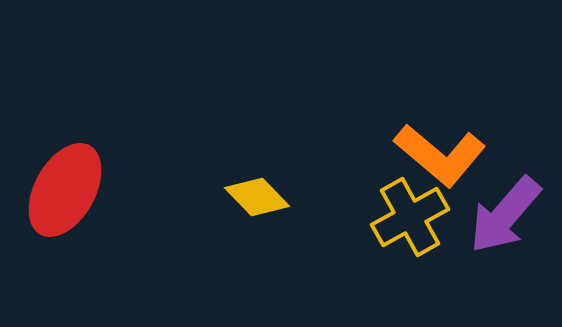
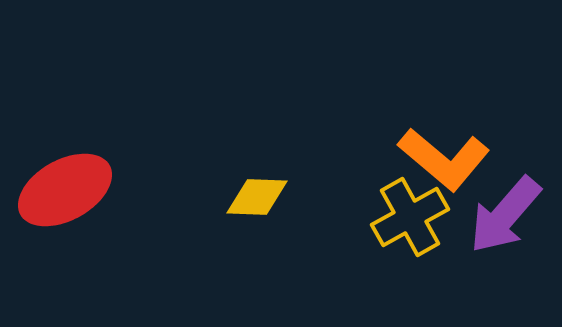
orange L-shape: moved 4 px right, 4 px down
red ellipse: rotated 32 degrees clockwise
yellow diamond: rotated 44 degrees counterclockwise
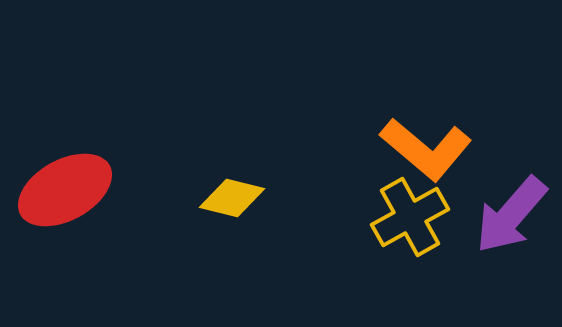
orange L-shape: moved 18 px left, 10 px up
yellow diamond: moved 25 px left, 1 px down; rotated 12 degrees clockwise
purple arrow: moved 6 px right
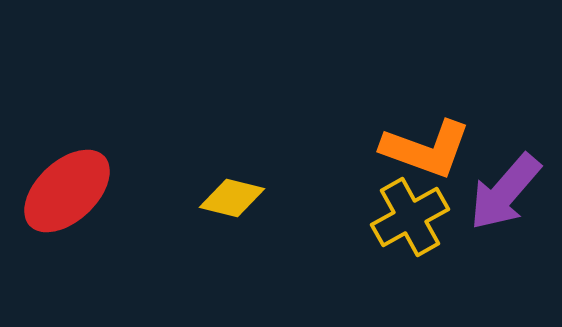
orange L-shape: rotated 20 degrees counterclockwise
red ellipse: moved 2 px right, 1 px down; rotated 14 degrees counterclockwise
purple arrow: moved 6 px left, 23 px up
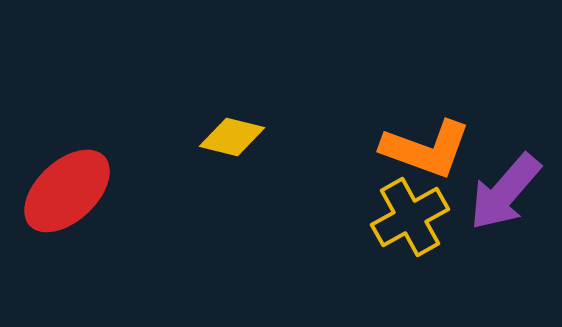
yellow diamond: moved 61 px up
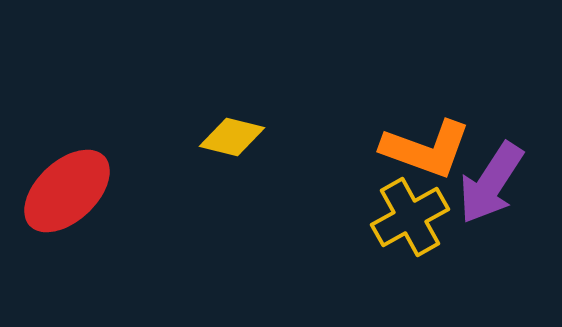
purple arrow: moved 14 px left, 9 px up; rotated 8 degrees counterclockwise
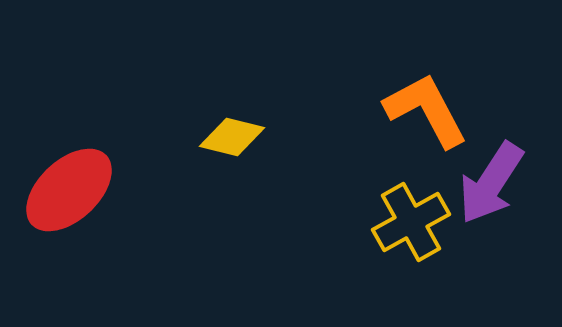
orange L-shape: moved 39 px up; rotated 138 degrees counterclockwise
red ellipse: moved 2 px right, 1 px up
yellow cross: moved 1 px right, 5 px down
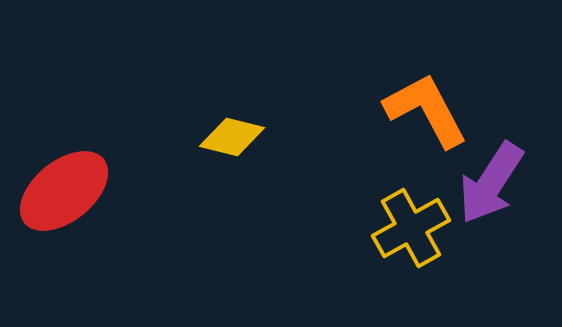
red ellipse: moved 5 px left, 1 px down; rotated 4 degrees clockwise
yellow cross: moved 6 px down
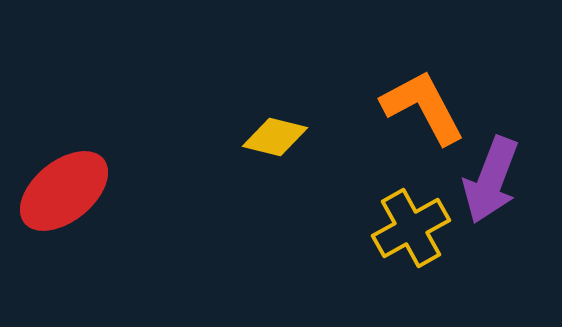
orange L-shape: moved 3 px left, 3 px up
yellow diamond: moved 43 px right
purple arrow: moved 3 px up; rotated 12 degrees counterclockwise
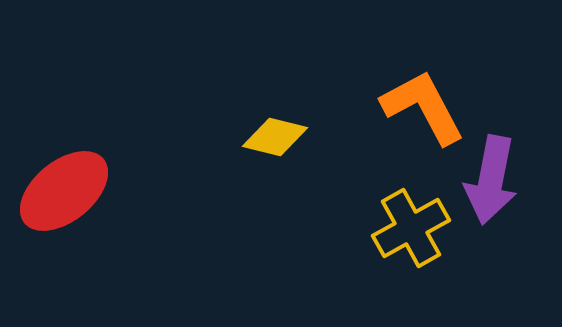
purple arrow: rotated 10 degrees counterclockwise
